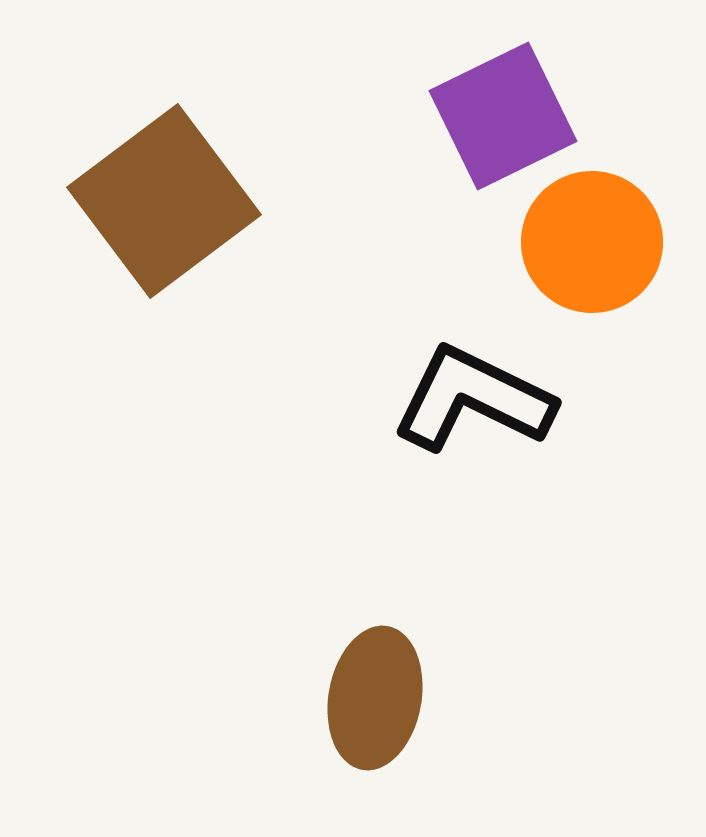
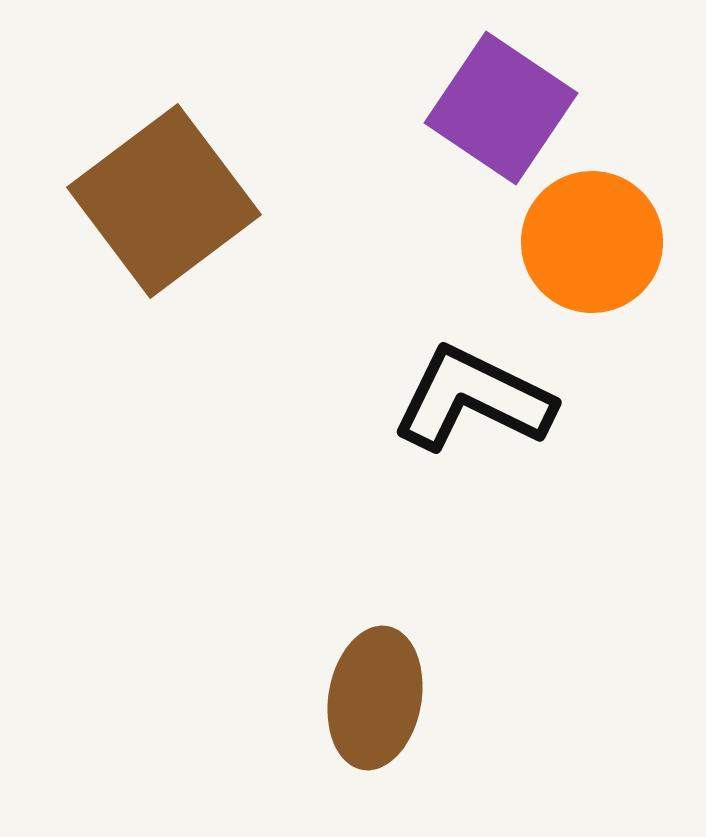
purple square: moved 2 px left, 8 px up; rotated 30 degrees counterclockwise
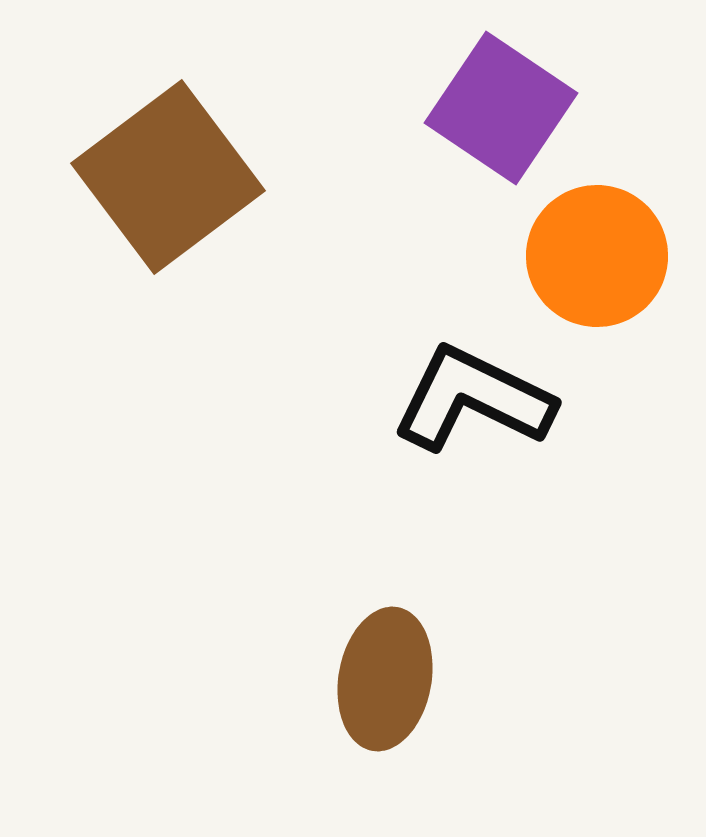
brown square: moved 4 px right, 24 px up
orange circle: moved 5 px right, 14 px down
brown ellipse: moved 10 px right, 19 px up
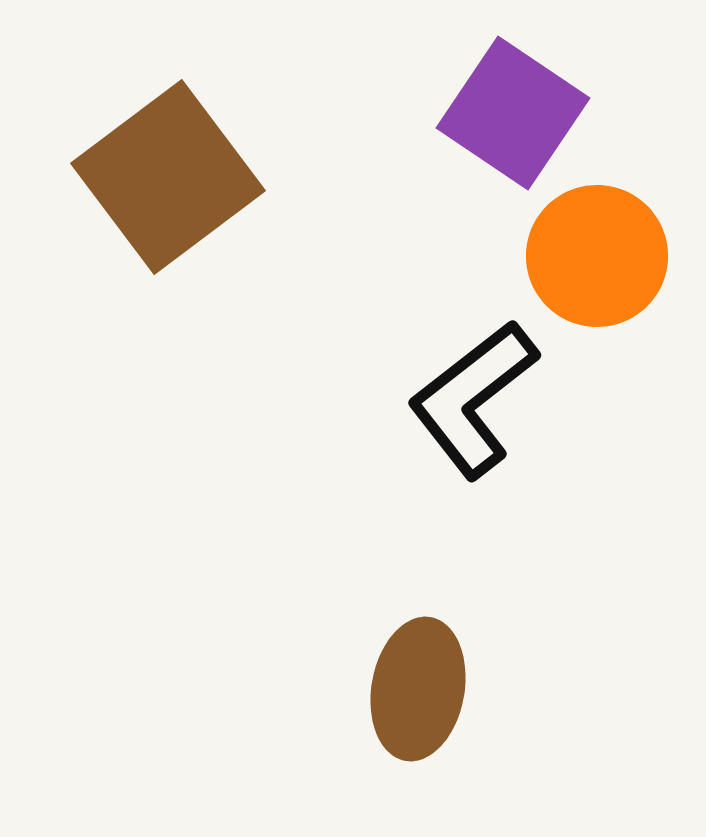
purple square: moved 12 px right, 5 px down
black L-shape: rotated 64 degrees counterclockwise
brown ellipse: moved 33 px right, 10 px down
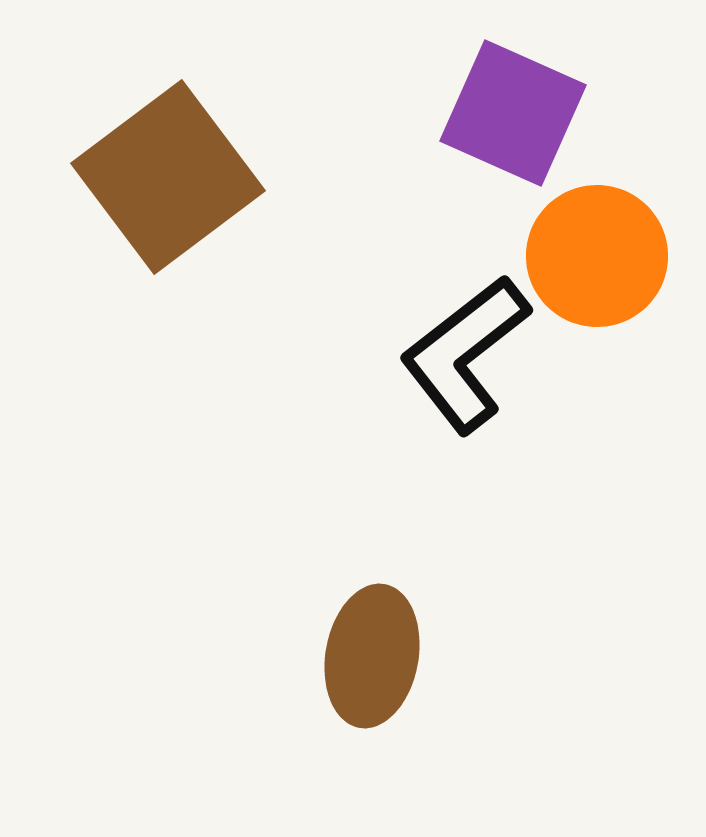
purple square: rotated 10 degrees counterclockwise
black L-shape: moved 8 px left, 45 px up
brown ellipse: moved 46 px left, 33 px up
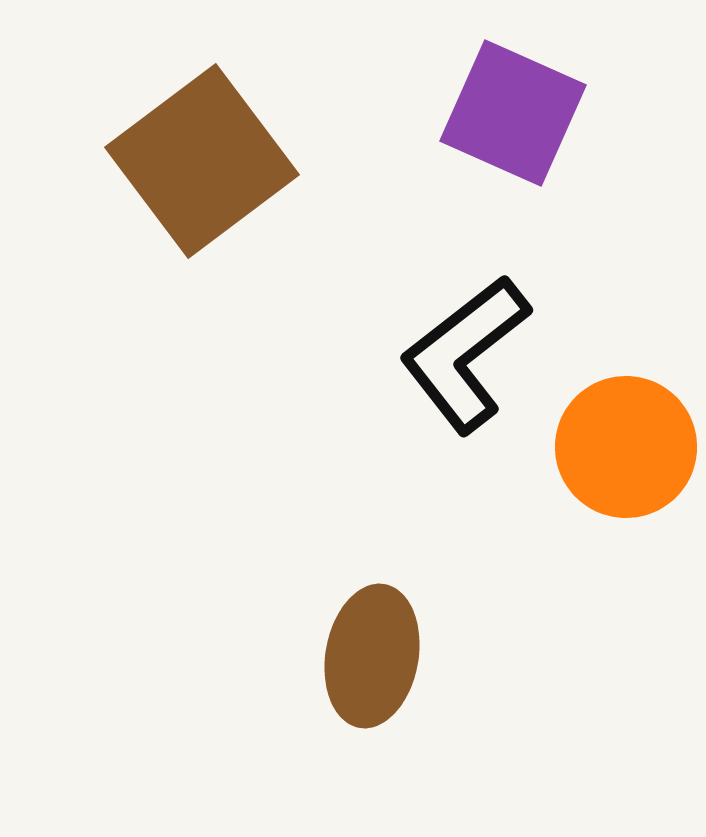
brown square: moved 34 px right, 16 px up
orange circle: moved 29 px right, 191 px down
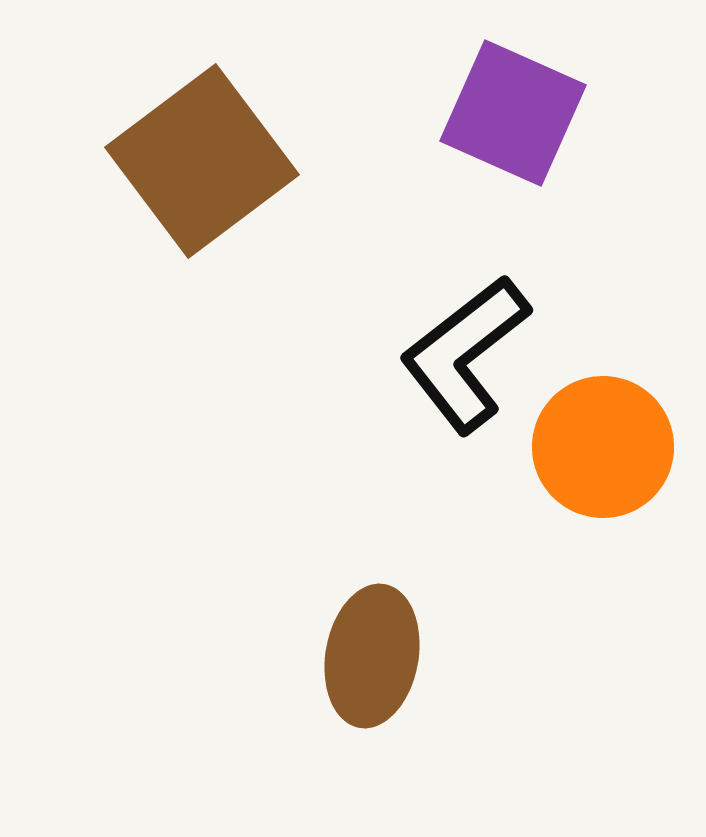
orange circle: moved 23 px left
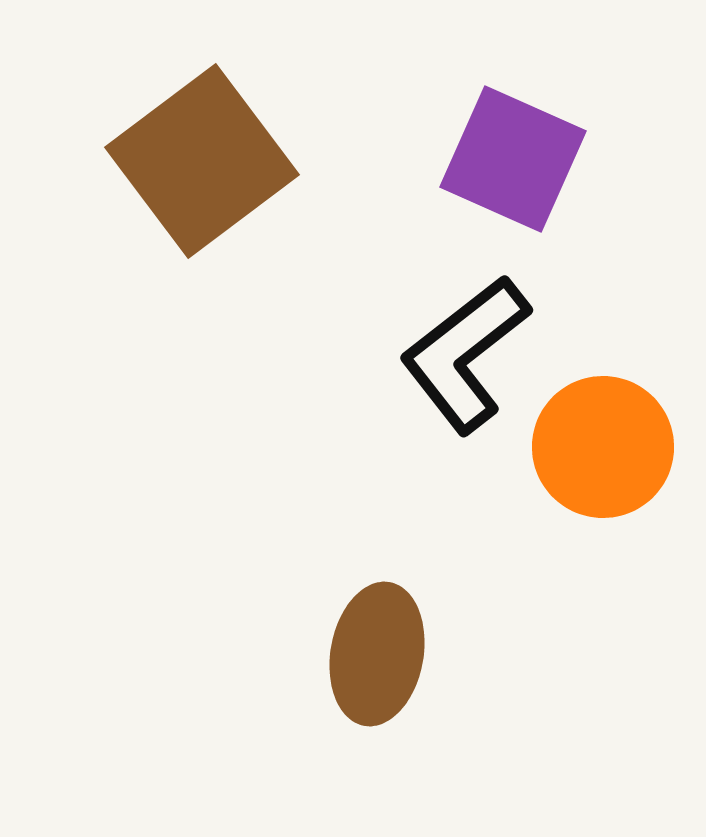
purple square: moved 46 px down
brown ellipse: moved 5 px right, 2 px up
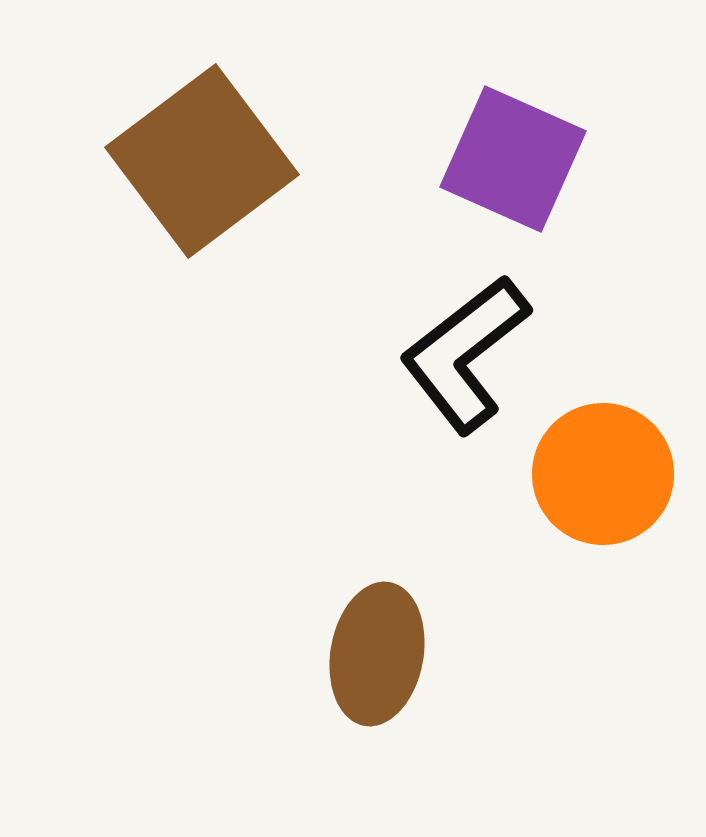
orange circle: moved 27 px down
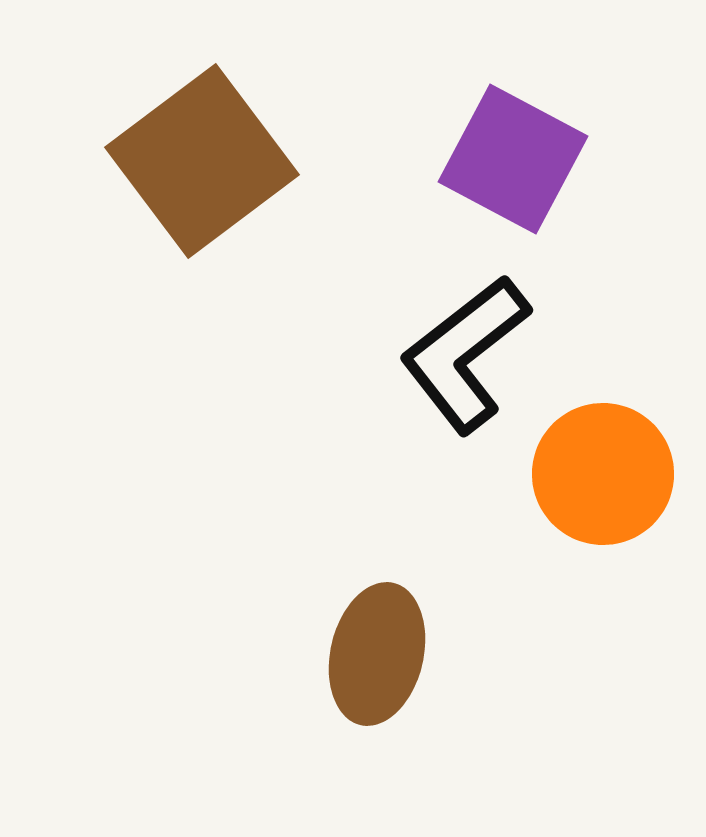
purple square: rotated 4 degrees clockwise
brown ellipse: rotated 3 degrees clockwise
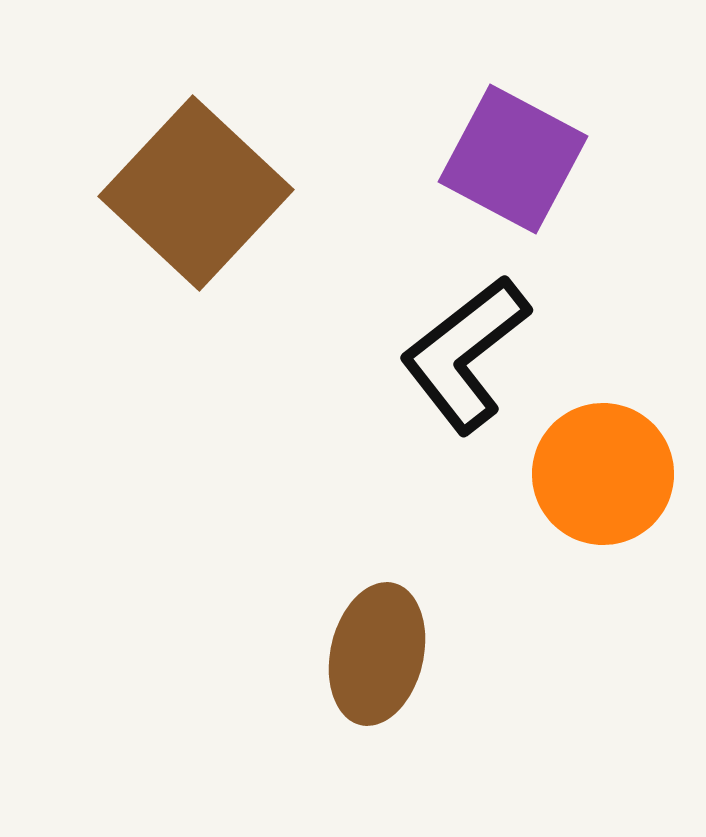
brown square: moved 6 px left, 32 px down; rotated 10 degrees counterclockwise
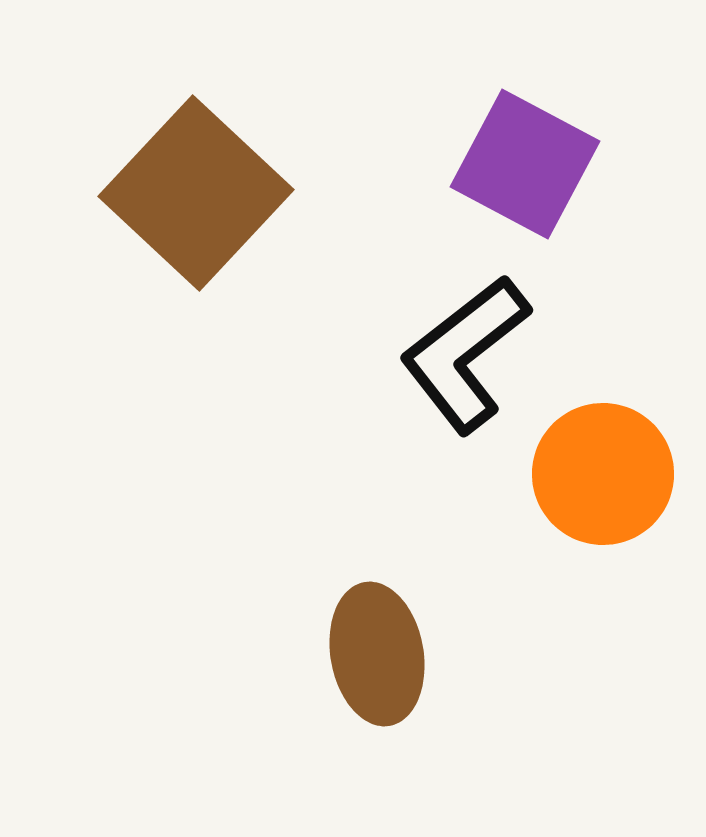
purple square: moved 12 px right, 5 px down
brown ellipse: rotated 23 degrees counterclockwise
